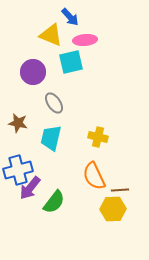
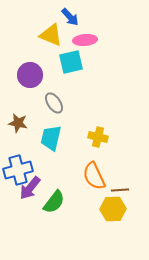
purple circle: moved 3 px left, 3 px down
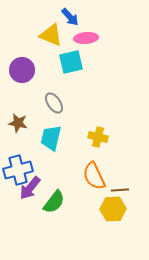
pink ellipse: moved 1 px right, 2 px up
purple circle: moved 8 px left, 5 px up
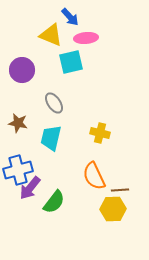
yellow cross: moved 2 px right, 4 px up
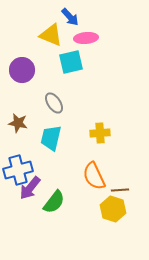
yellow cross: rotated 18 degrees counterclockwise
yellow hexagon: rotated 20 degrees clockwise
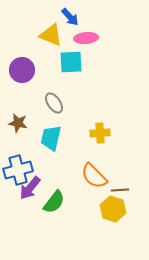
cyan square: rotated 10 degrees clockwise
orange semicircle: rotated 20 degrees counterclockwise
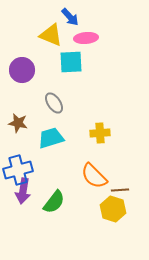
cyan trapezoid: rotated 60 degrees clockwise
purple arrow: moved 7 px left, 3 px down; rotated 30 degrees counterclockwise
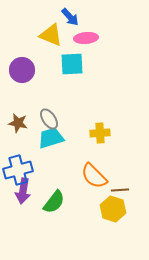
cyan square: moved 1 px right, 2 px down
gray ellipse: moved 5 px left, 16 px down
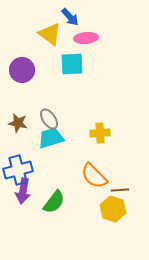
yellow triangle: moved 1 px left, 1 px up; rotated 15 degrees clockwise
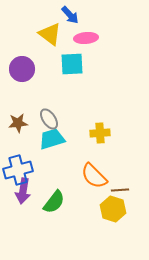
blue arrow: moved 2 px up
purple circle: moved 1 px up
brown star: rotated 18 degrees counterclockwise
cyan trapezoid: moved 1 px right, 1 px down
